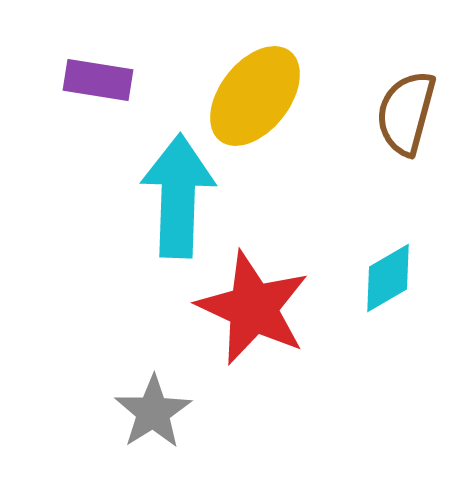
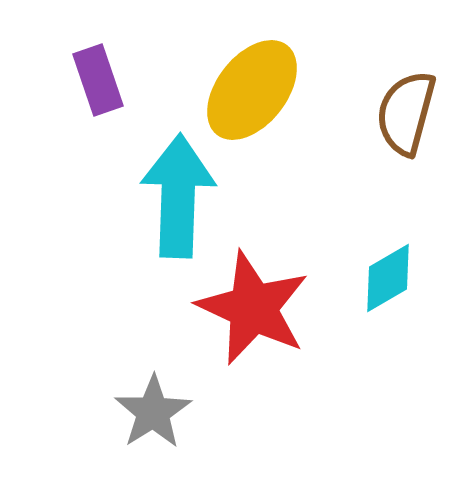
purple rectangle: rotated 62 degrees clockwise
yellow ellipse: moved 3 px left, 6 px up
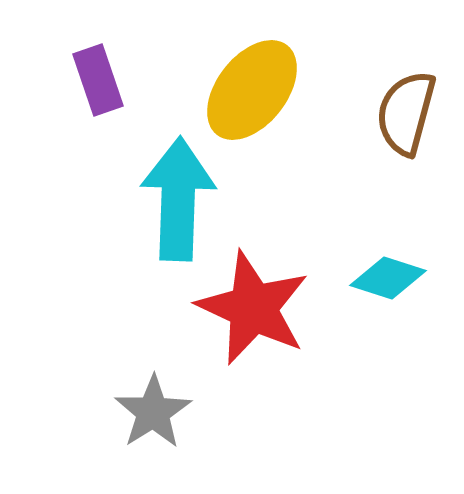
cyan arrow: moved 3 px down
cyan diamond: rotated 48 degrees clockwise
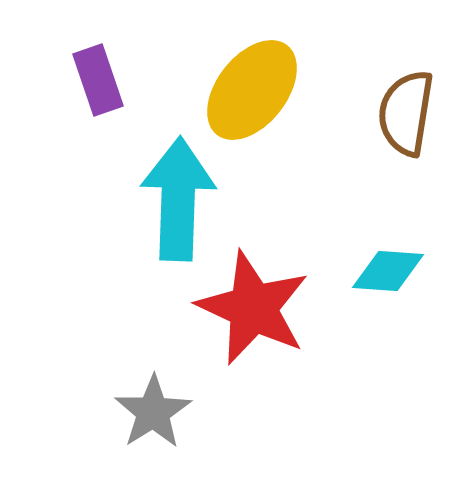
brown semicircle: rotated 6 degrees counterclockwise
cyan diamond: moved 7 px up; rotated 14 degrees counterclockwise
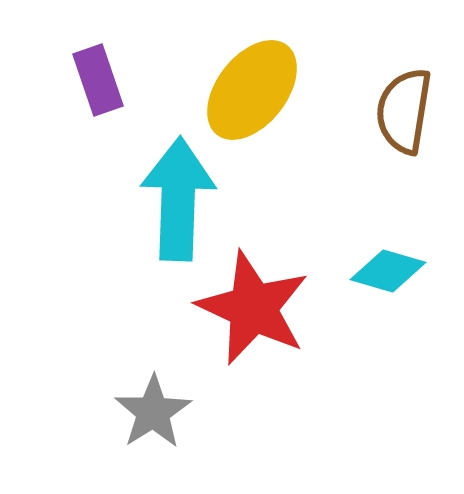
brown semicircle: moved 2 px left, 2 px up
cyan diamond: rotated 12 degrees clockwise
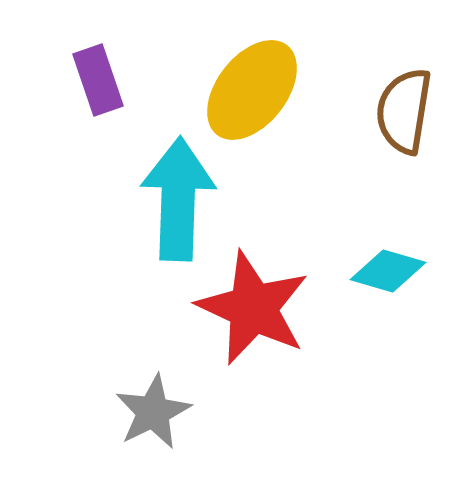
gray star: rotated 6 degrees clockwise
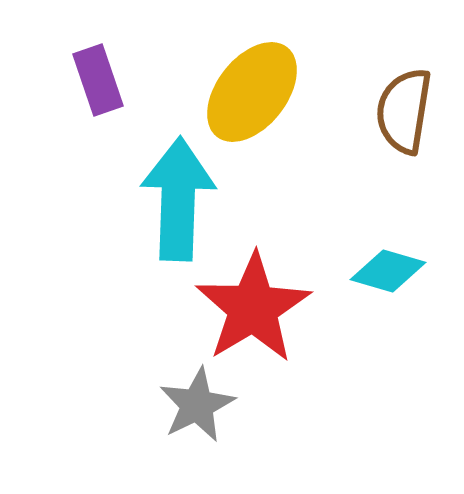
yellow ellipse: moved 2 px down
red star: rotated 16 degrees clockwise
gray star: moved 44 px right, 7 px up
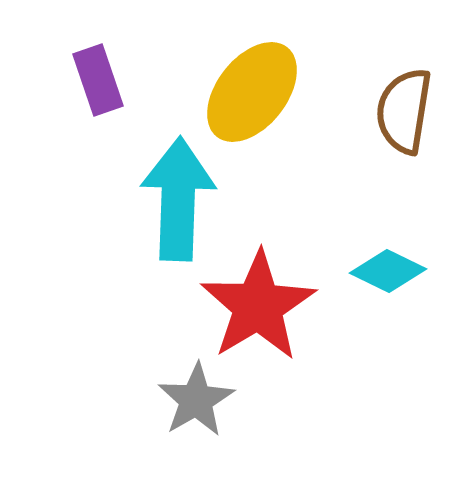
cyan diamond: rotated 10 degrees clockwise
red star: moved 5 px right, 2 px up
gray star: moved 1 px left, 5 px up; rotated 4 degrees counterclockwise
